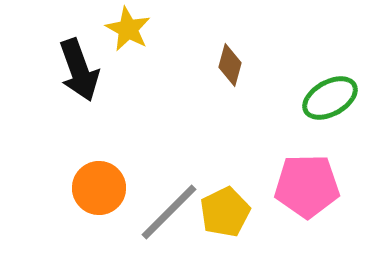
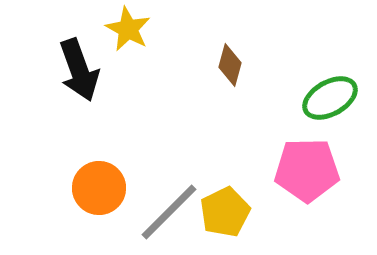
pink pentagon: moved 16 px up
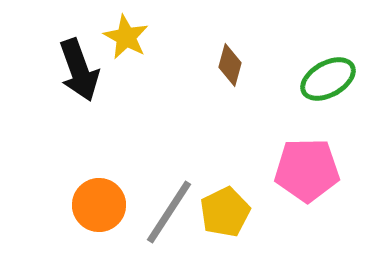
yellow star: moved 2 px left, 8 px down
green ellipse: moved 2 px left, 19 px up
orange circle: moved 17 px down
gray line: rotated 12 degrees counterclockwise
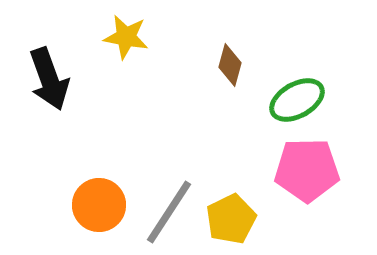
yellow star: rotated 18 degrees counterclockwise
black arrow: moved 30 px left, 9 px down
green ellipse: moved 31 px left, 21 px down
yellow pentagon: moved 6 px right, 7 px down
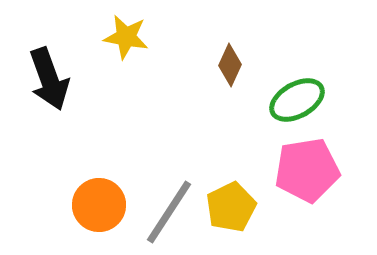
brown diamond: rotated 9 degrees clockwise
pink pentagon: rotated 8 degrees counterclockwise
yellow pentagon: moved 12 px up
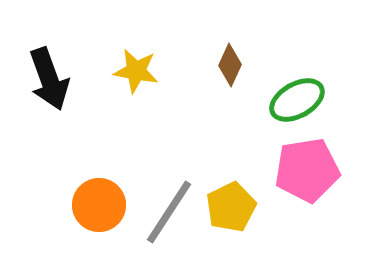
yellow star: moved 10 px right, 34 px down
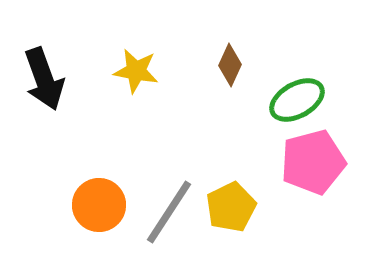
black arrow: moved 5 px left
pink pentagon: moved 6 px right, 8 px up; rotated 6 degrees counterclockwise
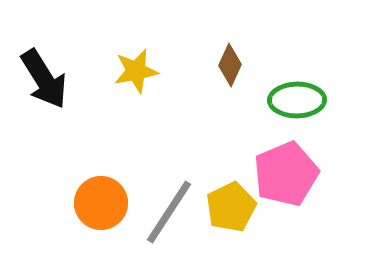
yellow star: rotated 21 degrees counterclockwise
black arrow: rotated 12 degrees counterclockwise
green ellipse: rotated 28 degrees clockwise
pink pentagon: moved 27 px left, 12 px down; rotated 8 degrees counterclockwise
orange circle: moved 2 px right, 2 px up
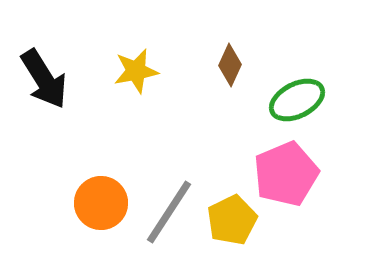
green ellipse: rotated 26 degrees counterclockwise
yellow pentagon: moved 1 px right, 13 px down
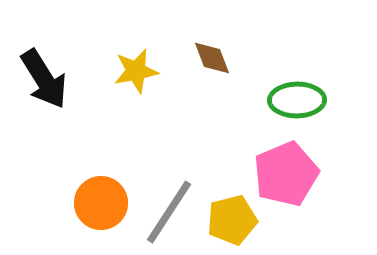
brown diamond: moved 18 px left, 7 px up; rotated 45 degrees counterclockwise
green ellipse: rotated 26 degrees clockwise
yellow pentagon: rotated 12 degrees clockwise
